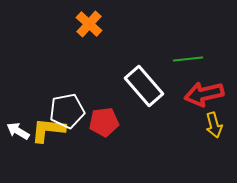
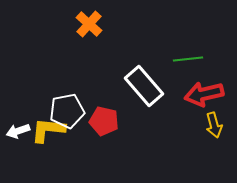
red pentagon: moved 1 px up; rotated 20 degrees clockwise
white arrow: rotated 50 degrees counterclockwise
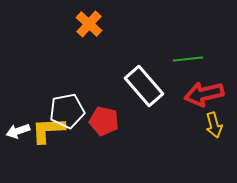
yellow L-shape: rotated 9 degrees counterclockwise
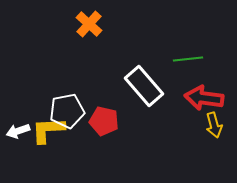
red arrow: moved 4 px down; rotated 21 degrees clockwise
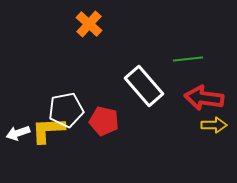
white pentagon: moved 1 px left, 1 px up
yellow arrow: rotated 75 degrees counterclockwise
white arrow: moved 2 px down
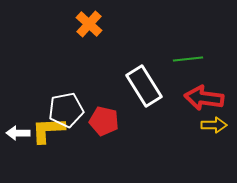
white rectangle: rotated 9 degrees clockwise
white arrow: rotated 20 degrees clockwise
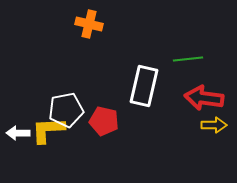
orange cross: rotated 28 degrees counterclockwise
white rectangle: rotated 45 degrees clockwise
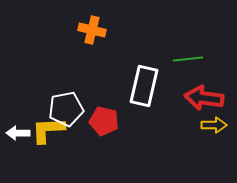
orange cross: moved 3 px right, 6 px down
white pentagon: moved 1 px up
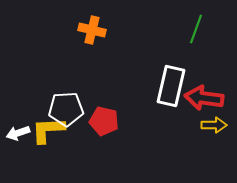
green line: moved 8 px right, 30 px up; rotated 64 degrees counterclockwise
white rectangle: moved 27 px right
white pentagon: rotated 8 degrees clockwise
white arrow: rotated 20 degrees counterclockwise
